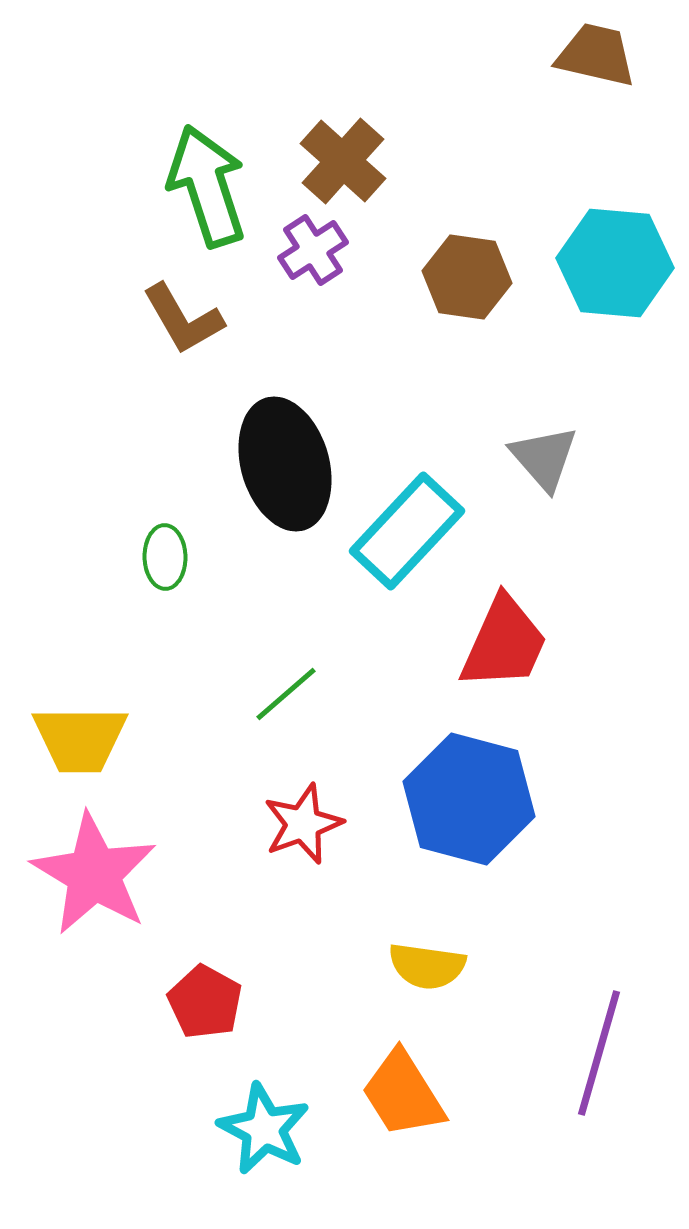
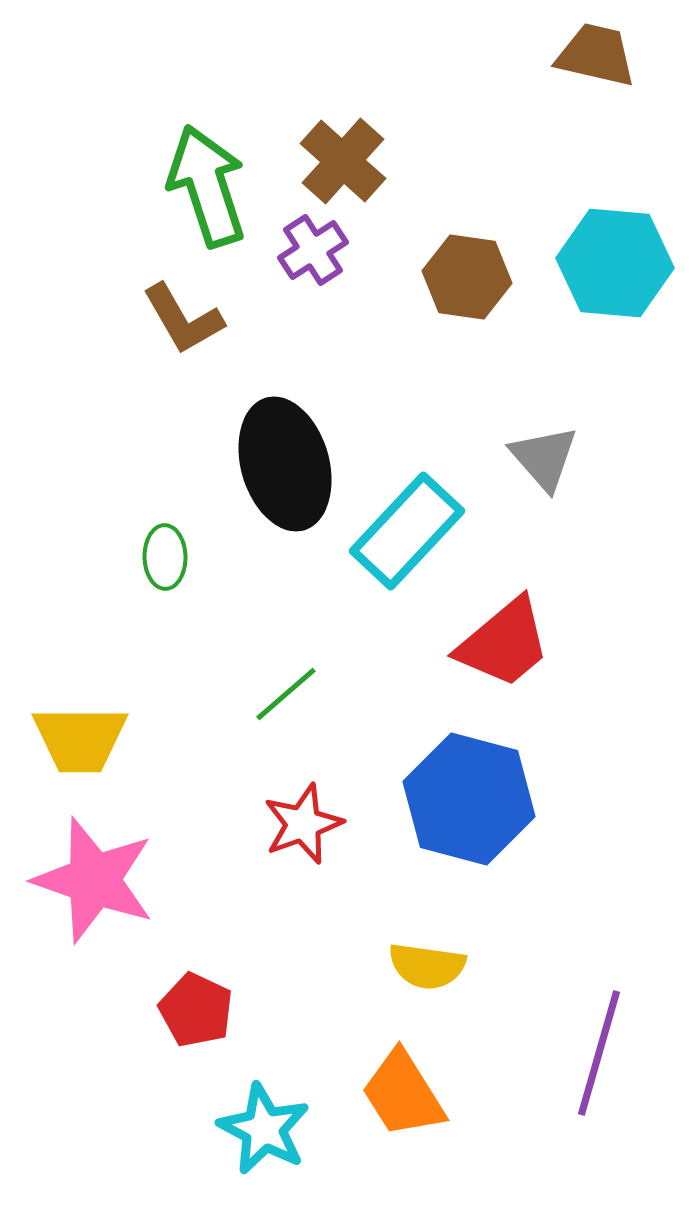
red trapezoid: rotated 26 degrees clockwise
pink star: moved 6 px down; rotated 12 degrees counterclockwise
red pentagon: moved 9 px left, 8 px down; rotated 4 degrees counterclockwise
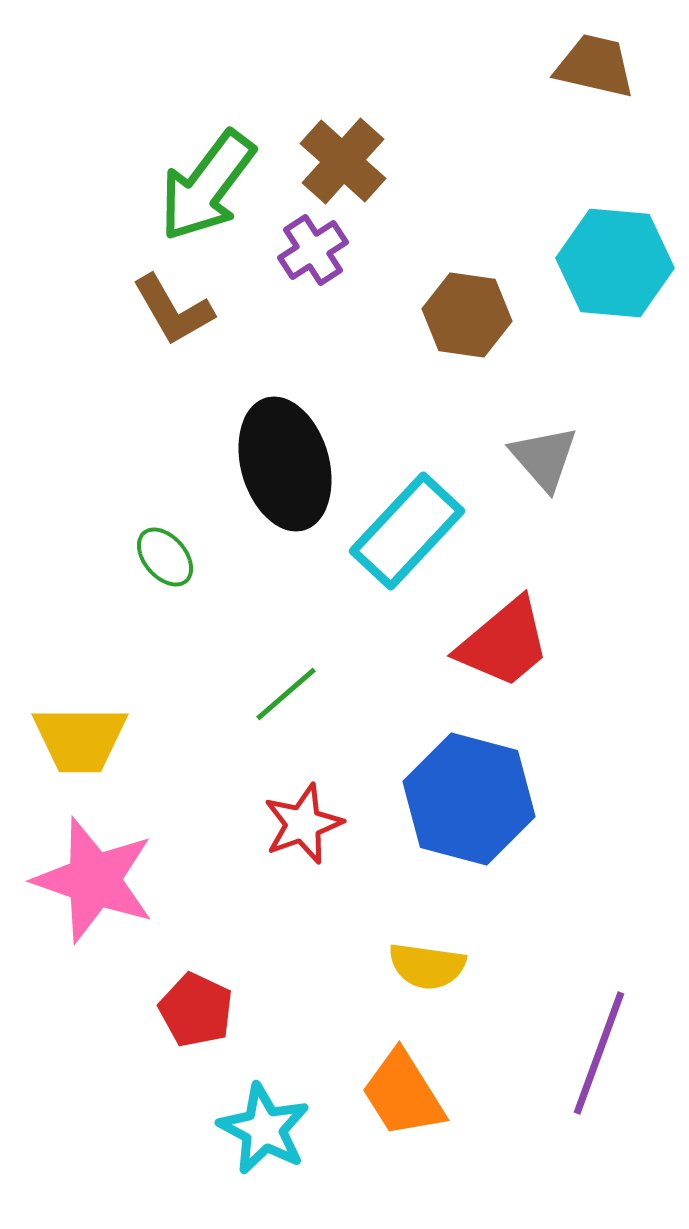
brown trapezoid: moved 1 px left, 11 px down
green arrow: rotated 125 degrees counterclockwise
brown hexagon: moved 38 px down
brown L-shape: moved 10 px left, 9 px up
green ellipse: rotated 40 degrees counterclockwise
purple line: rotated 4 degrees clockwise
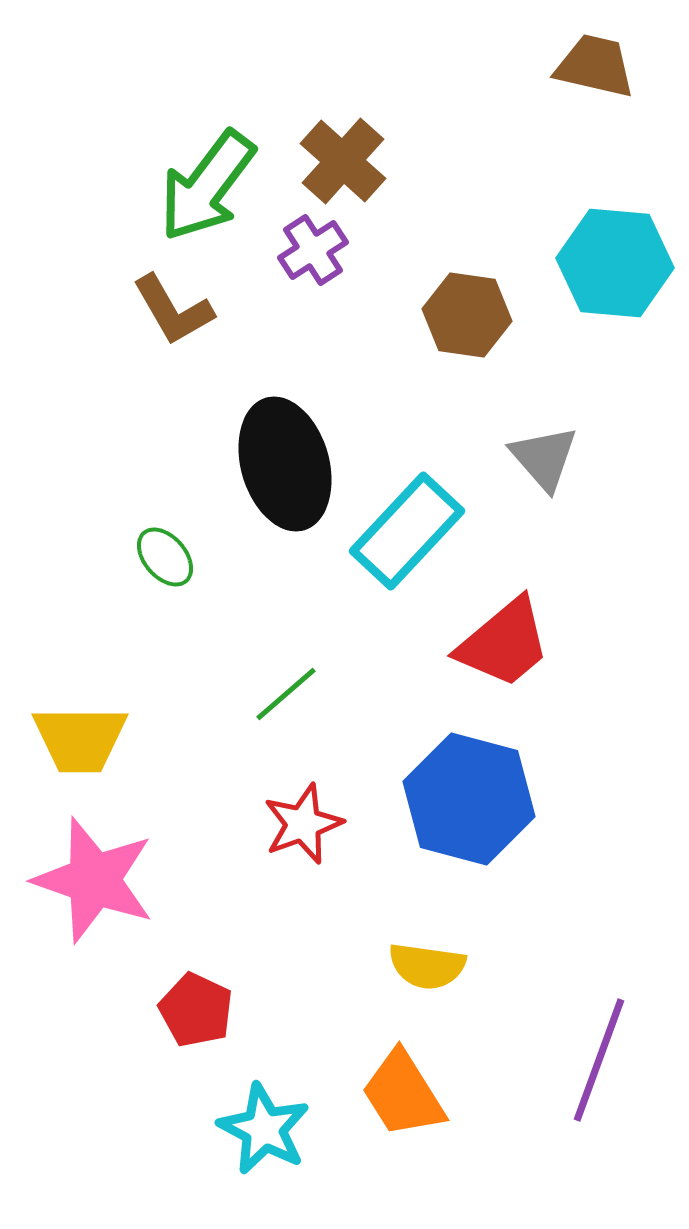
purple line: moved 7 px down
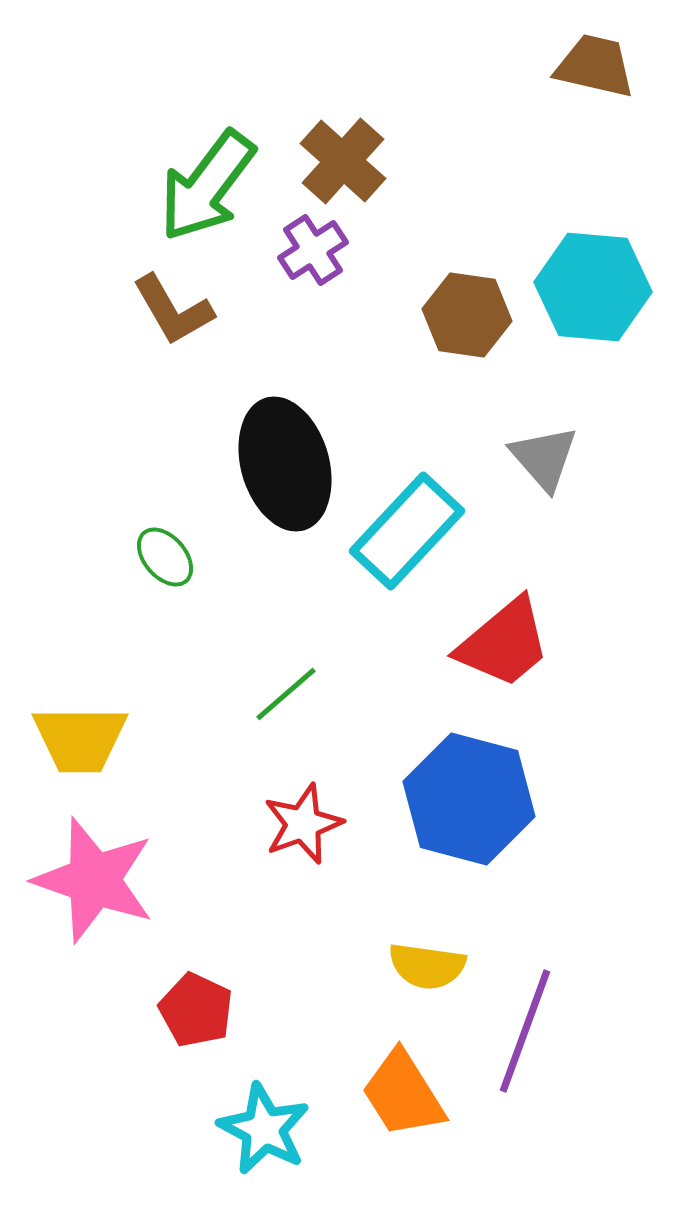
cyan hexagon: moved 22 px left, 24 px down
purple line: moved 74 px left, 29 px up
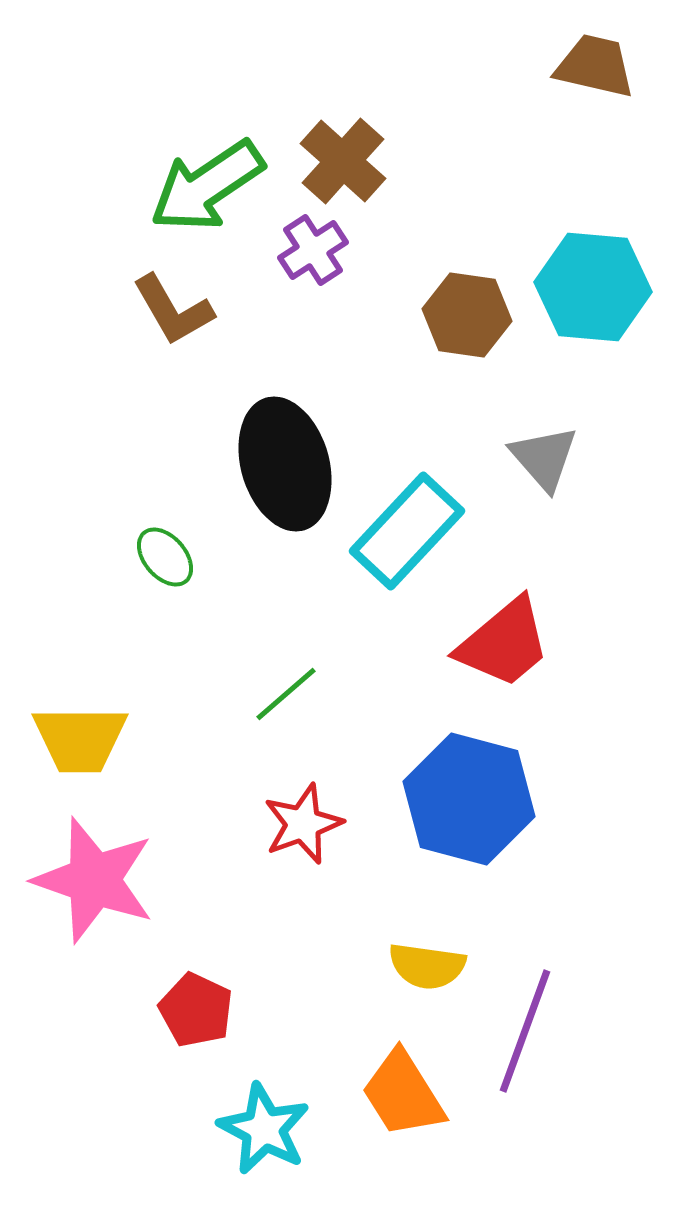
green arrow: rotated 19 degrees clockwise
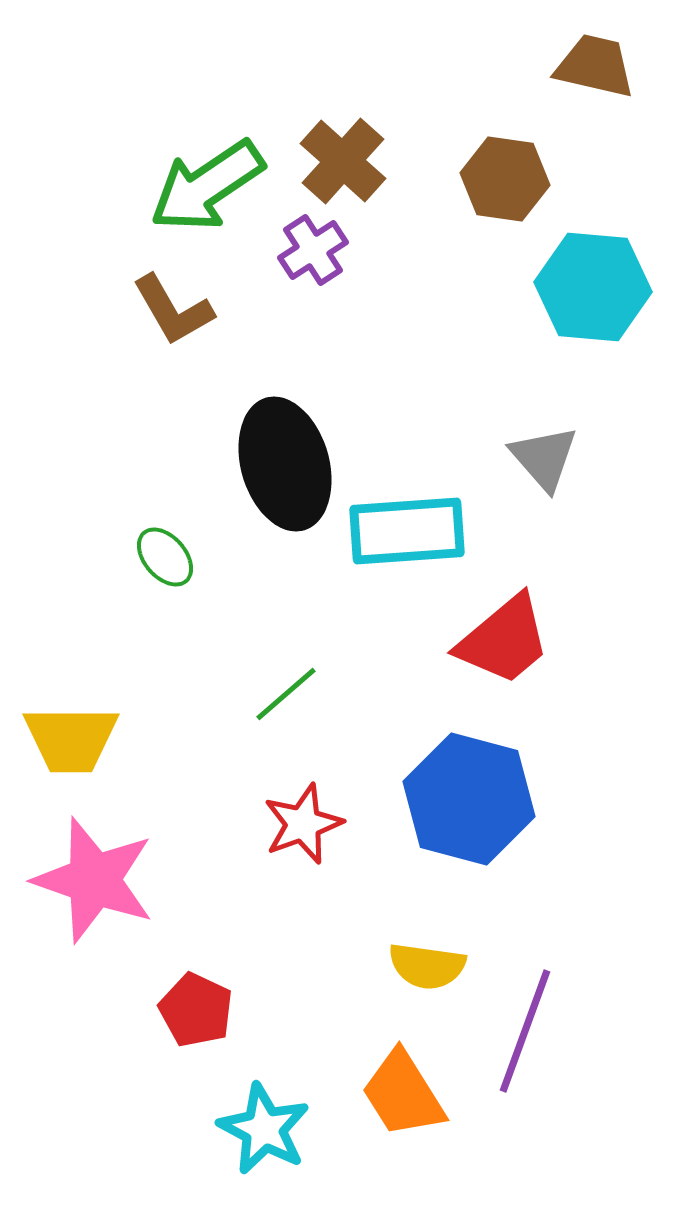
brown hexagon: moved 38 px right, 136 px up
cyan rectangle: rotated 43 degrees clockwise
red trapezoid: moved 3 px up
yellow trapezoid: moved 9 px left
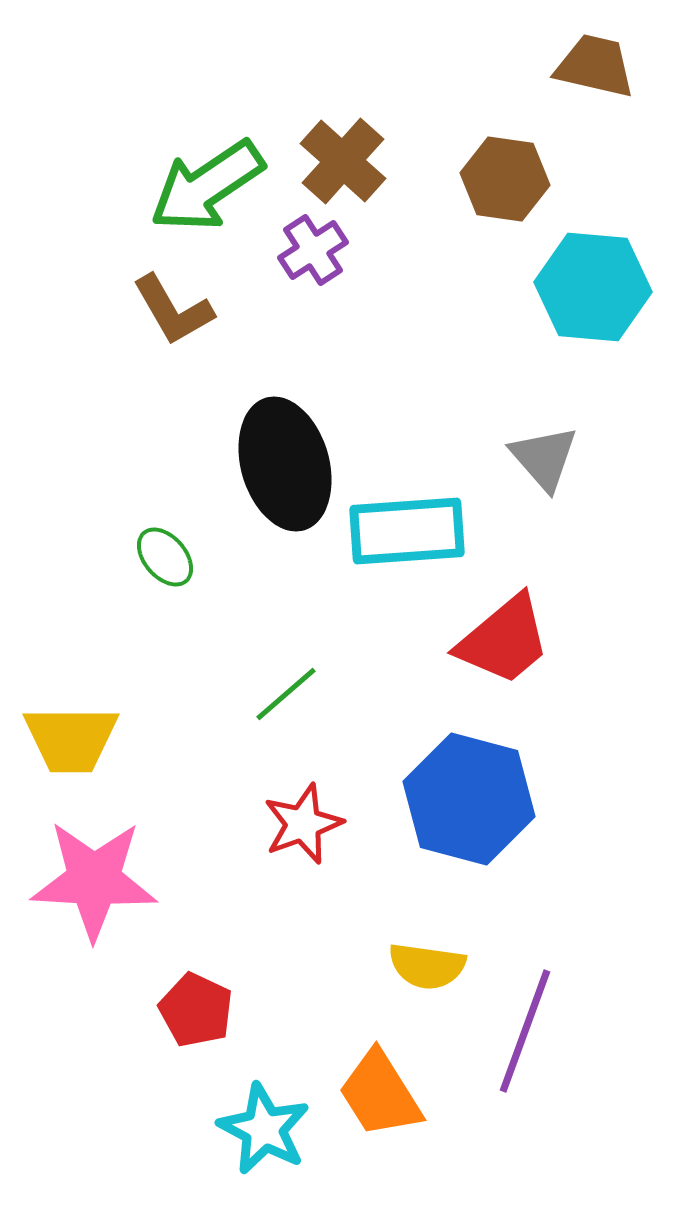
pink star: rotated 16 degrees counterclockwise
orange trapezoid: moved 23 px left
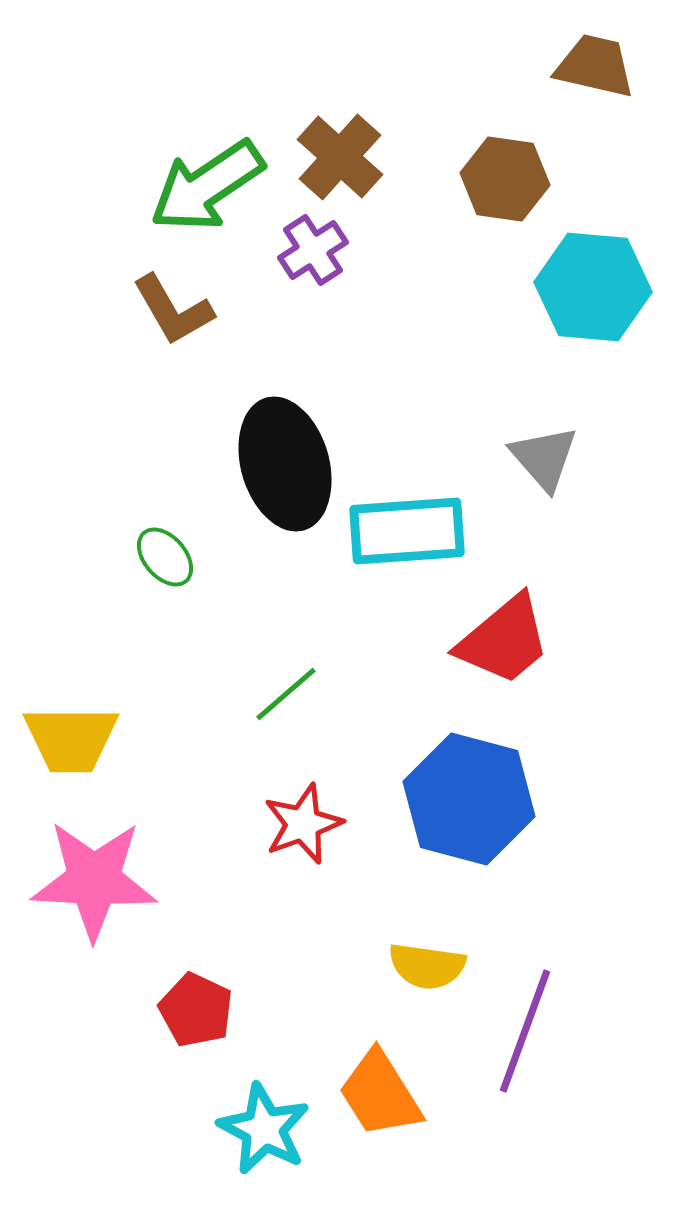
brown cross: moved 3 px left, 4 px up
